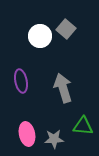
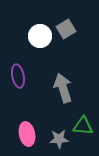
gray square: rotated 18 degrees clockwise
purple ellipse: moved 3 px left, 5 px up
gray star: moved 5 px right
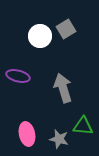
purple ellipse: rotated 65 degrees counterclockwise
gray star: rotated 18 degrees clockwise
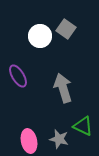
gray square: rotated 24 degrees counterclockwise
purple ellipse: rotated 45 degrees clockwise
green triangle: rotated 20 degrees clockwise
pink ellipse: moved 2 px right, 7 px down
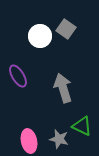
green triangle: moved 1 px left
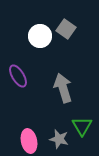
green triangle: rotated 35 degrees clockwise
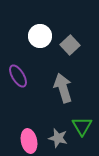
gray square: moved 4 px right, 16 px down; rotated 12 degrees clockwise
gray star: moved 1 px left, 1 px up
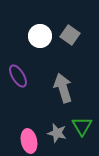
gray square: moved 10 px up; rotated 12 degrees counterclockwise
gray star: moved 1 px left, 5 px up
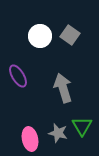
gray star: moved 1 px right
pink ellipse: moved 1 px right, 2 px up
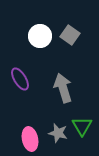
purple ellipse: moved 2 px right, 3 px down
